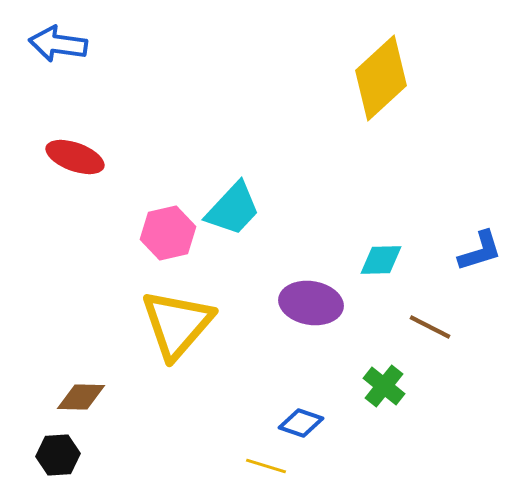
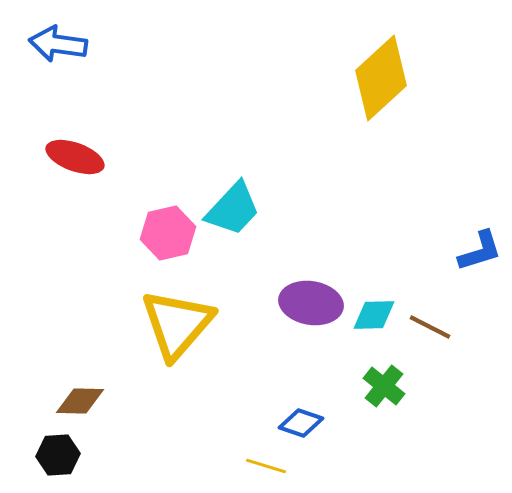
cyan diamond: moved 7 px left, 55 px down
brown diamond: moved 1 px left, 4 px down
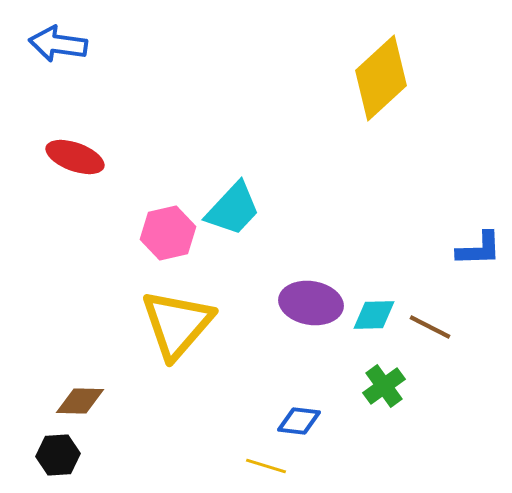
blue L-shape: moved 1 px left, 2 px up; rotated 15 degrees clockwise
green cross: rotated 15 degrees clockwise
blue diamond: moved 2 px left, 2 px up; rotated 12 degrees counterclockwise
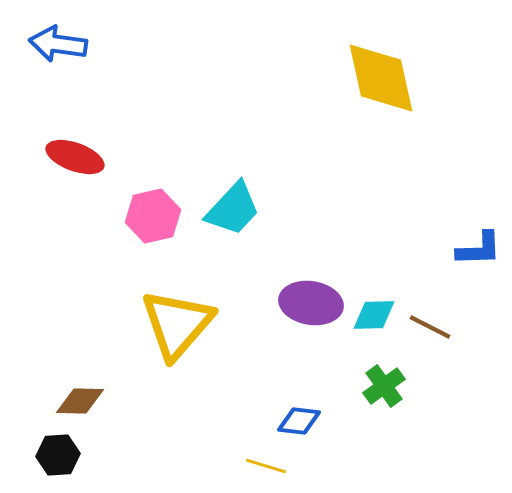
yellow diamond: rotated 60 degrees counterclockwise
pink hexagon: moved 15 px left, 17 px up
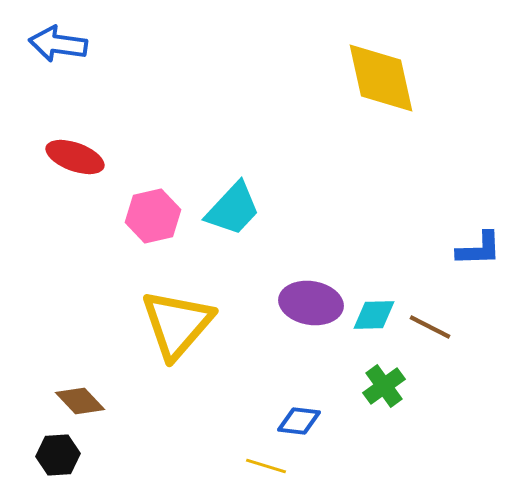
brown diamond: rotated 45 degrees clockwise
